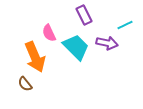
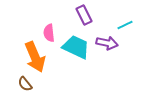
pink semicircle: rotated 18 degrees clockwise
cyan trapezoid: rotated 20 degrees counterclockwise
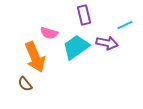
purple rectangle: rotated 12 degrees clockwise
pink semicircle: rotated 66 degrees counterclockwise
cyan trapezoid: rotated 60 degrees counterclockwise
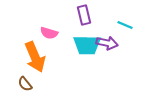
cyan line: rotated 49 degrees clockwise
cyan trapezoid: moved 11 px right, 2 px up; rotated 144 degrees counterclockwise
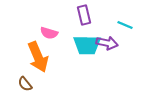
orange arrow: moved 3 px right
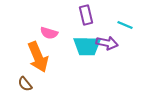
purple rectangle: moved 2 px right
cyan trapezoid: moved 1 px down
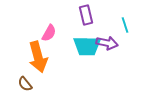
cyan line: rotated 49 degrees clockwise
pink semicircle: rotated 78 degrees counterclockwise
orange arrow: rotated 8 degrees clockwise
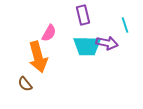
purple rectangle: moved 3 px left
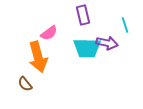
pink semicircle: rotated 24 degrees clockwise
cyan trapezoid: moved 2 px down
